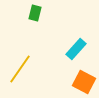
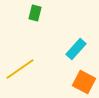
yellow line: rotated 20 degrees clockwise
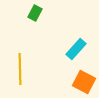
green rectangle: rotated 14 degrees clockwise
yellow line: rotated 56 degrees counterclockwise
